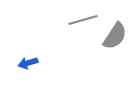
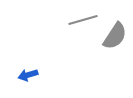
blue arrow: moved 12 px down
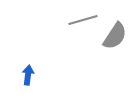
blue arrow: rotated 114 degrees clockwise
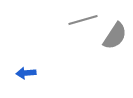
blue arrow: moved 2 px left, 2 px up; rotated 102 degrees counterclockwise
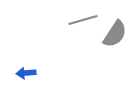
gray semicircle: moved 2 px up
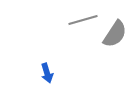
blue arrow: moved 21 px right; rotated 102 degrees counterclockwise
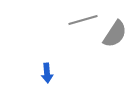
blue arrow: rotated 12 degrees clockwise
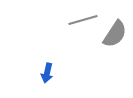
blue arrow: rotated 18 degrees clockwise
